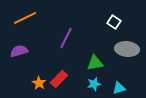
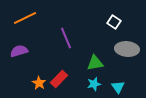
purple line: rotated 50 degrees counterclockwise
cyan triangle: moved 1 px left, 1 px up; rotated 48 degrees counterclockwise
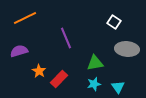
orange star: moved 12 px up
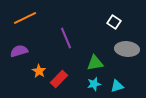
cyan triangle: moved 1 px left, 1 px up; rotated 48 degrees clockwise
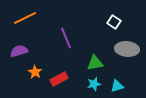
orange star: moved 4 px left, 1 px down
red rectangle: rotated 18 degrees clockwise
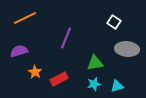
purple line: rotated 45 degrees clockwise
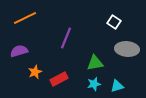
orange star: rotated 16 degrees clockwise
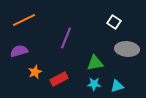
orange line: moved 1 px left, 2 px down
cyan star: rotated 16 degrees clockwise
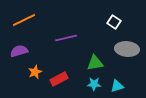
purple line: rotated 55 degrees clockwise
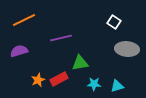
purple line: moved 5 px left
green triangle: moved 15 px left
orange star: moved 3 px right, 8 px down
